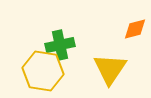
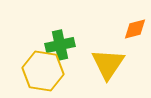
yellow triangle: moved 2 px left, 5 px up
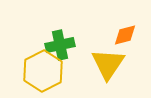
orange diamond: moved 10 px left, 6 px down
yellow hexagon: rotated 24 degrees clockwise
